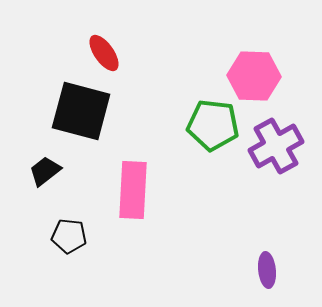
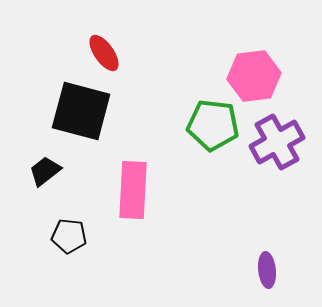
pink hexagon: rotated 9 degrees counterclockwise
purple cross: moved 1 px right, 4 px up
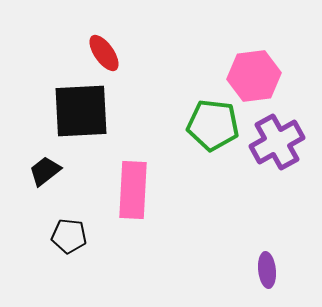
black square: rotated 18 degrees counterclockwise
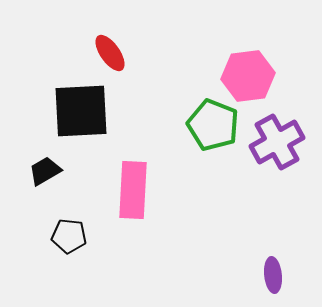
red ellipse: moved 6 px right
pink hexagon: moved 6 px left
green pentagon: rotated 15 degrees clockwise
black trapezoid: rotated 8 degrees clockwise
purple ellipse: moved 6 px right, 5 px down
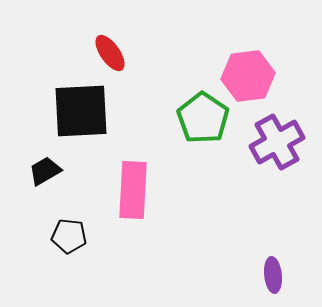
green pentagon: moved 10 px left, 7 px up; rotated 12 degrees clockwise
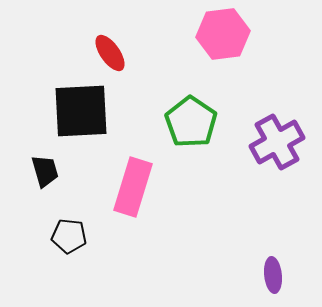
pink hexagon: moved 25 px left, 42 px up
green pentagon: moved 12 px left, 4 px down
black trapezoid: rotated 104 degrees clockwise
pink rectangle: moved 3 px up; rotated 14 degrees clockwise
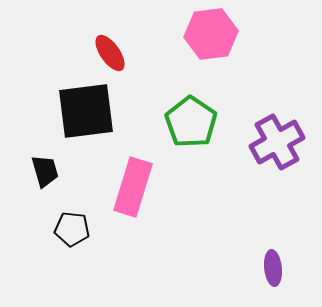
pink hexagon: moved 12 px left
black square: moved 5 px right; rotated 4 degrees counterclockwise
black pentagon: moved 3 px right, 7 px up
purple ellipse: moved 7 px up
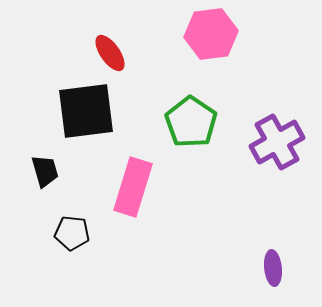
black pentagon: moved 4 px down
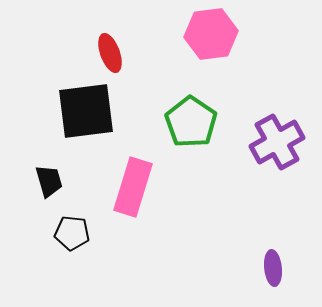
red ellipse: rotated 15 degrees clockwise
black trapezoid: moved 4 px right, 10 px down
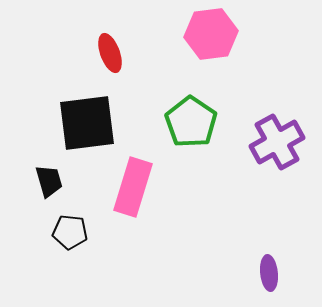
black square: moved 1 px right, 12 px down
black pentagon: moved 2 px left, 1 px up
purple ellipse: moved 4 px left, 5 px down
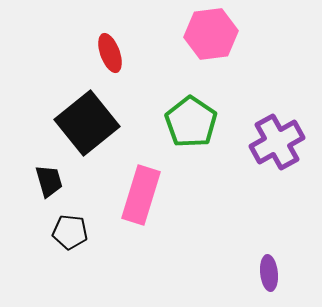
black square: rotated 32 degrees counterclockwise
pink rectangle: moved 8 px right, 8 px down
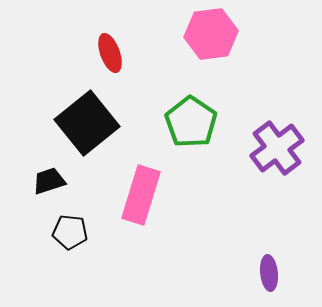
purple cross: moved 6 px down; rotated 8 degrees counterclockwise
black trapezoid: rotated 92 degrees counterclockwise
